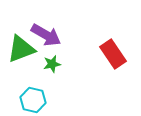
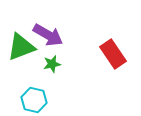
purple arrow: moved 2 px right
green triangle: moved 2 px up
cyan hexagon: moved 1 px right
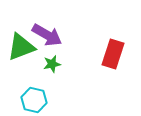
purple arrow: moved 1 px left
red rectangle: rotated 52 degrees clockwise
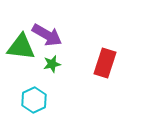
green triangle: rotated 28 degrees clockwise
red rectangle: moved 8 px left, 9 px down
cyan hexagon: rotated 20 degrees clockwise
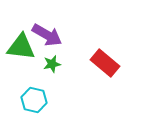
red rectangle: rotated 68 degrees counterclockwise
cyan hexagon: rotated 20 degrees counterclockwise
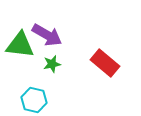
green triangle: moved 1 px left, 2 px up
